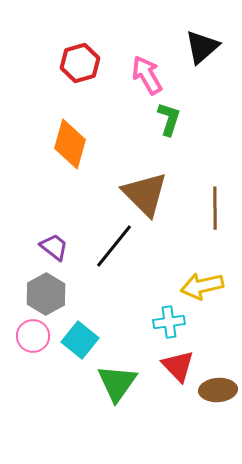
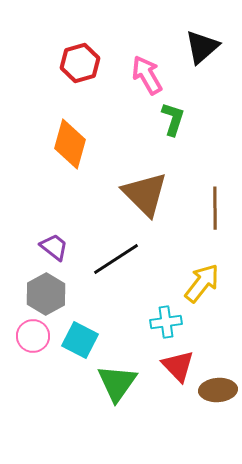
green L-shape: moved 4 px right
black line: moved 2 px right, 13 px down; rotated 18 degrees clockwise
yellow arrow: moved 3 px up; rotated 141 degrees clockwise
cyan cross: moved 3 px left
cyan square: rotated 12 degrees counterclockwise
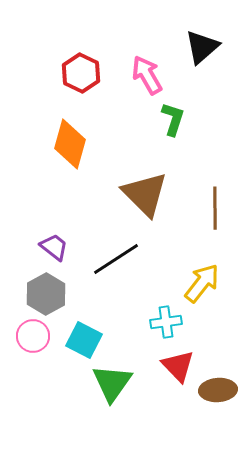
red hexagon: moved 1 px right, 10 px down; rotated 18 degrees counterclockwise
cyan square: moved 4 px right
green triangle: moved 5 px left
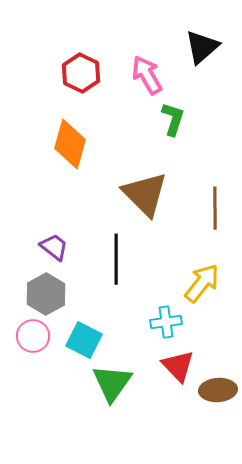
black line: rotated 57 degrees counterclockwise
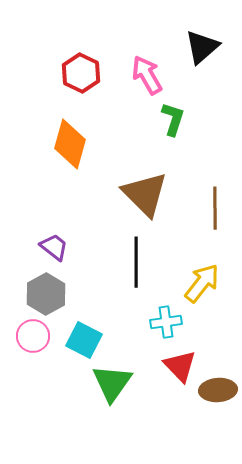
black line: moved 20 px right, 3 px down
red triangle: moved 2 px right
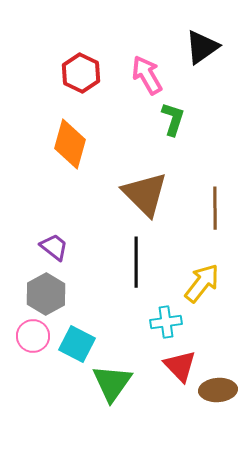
black triangle: rotated 6 degrees clockwise
cyan square: moved 7 px left, 4 px down
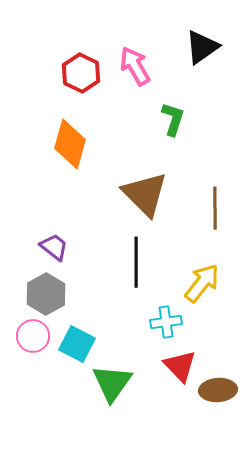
pink arrow: moved 12 px left, 9 px up
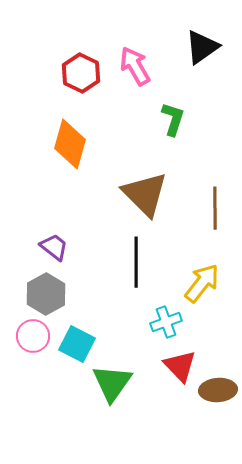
cyan cross: rotated 12 degrees counterclockwise
